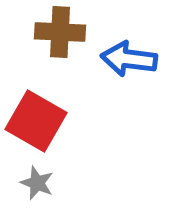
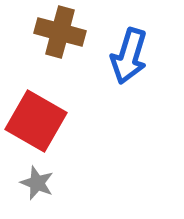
brown cross: rotated 12 degrees clockwise
blue arrow: moved 3 px up; rotated 80 degrees counterclockwise
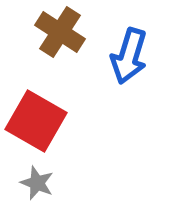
brown cross: rotated 18 degrees clockwise
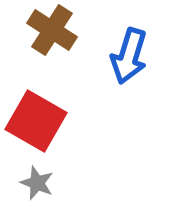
brown cross: moved 8 px left, 2 px up
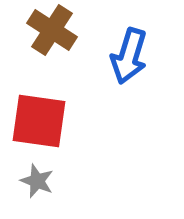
red square: moved 3 px right; rotated 22 degrees counterclockwise
gray star: moved 2 px up
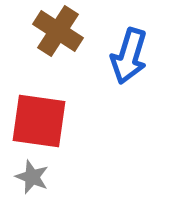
brown cross: moved 6 px right, 1 px down
gray star: moved 5 px left, 4 px up
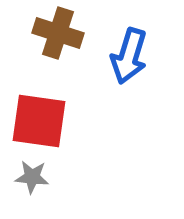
brown cross: moved 2 px down; rotated 15 degrees counterclockwise
gray star: rotated 16 degrees counterclockwise
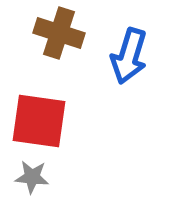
brown cross: moved 1 px right
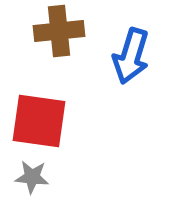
brown cross: moved 2 px up; rotated 24 degrees counterclockwise
blue arrow: moved 2 px right
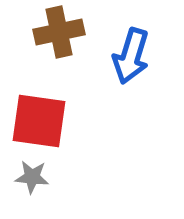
brown cross: moved 1 px down; rotated 6 degrees counterclockwise
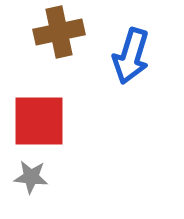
red square: rotated 8 degrees counterclockwise
gray star: moved 1 px left
